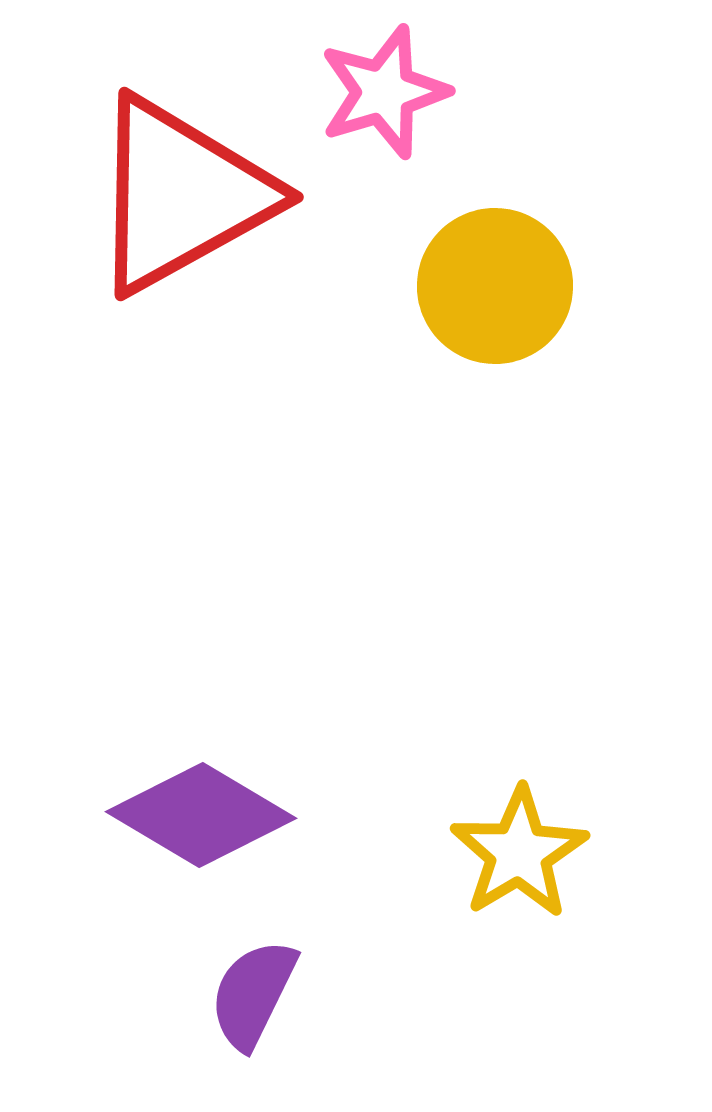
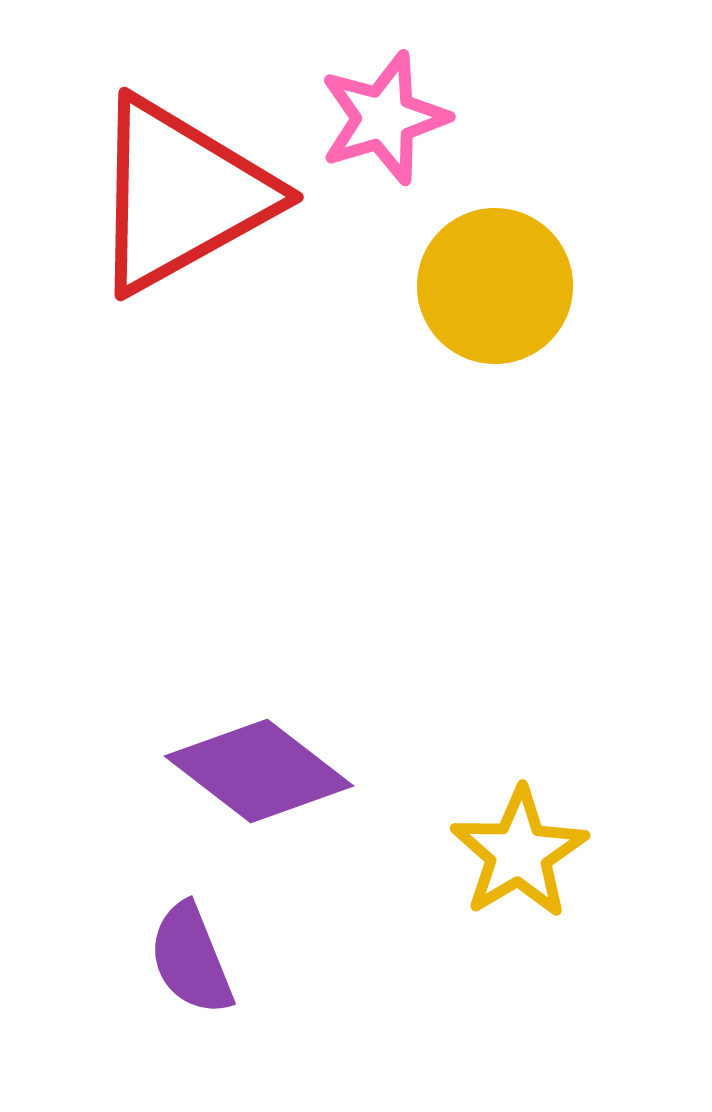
pink star: moved 26 px down
purple diamond: moved 58 px right, 44 px up; rotated 7 degrees clockwise
purple semicircle: moved 62 px left, 35 px up; rotated 48 degrees counterclockwise
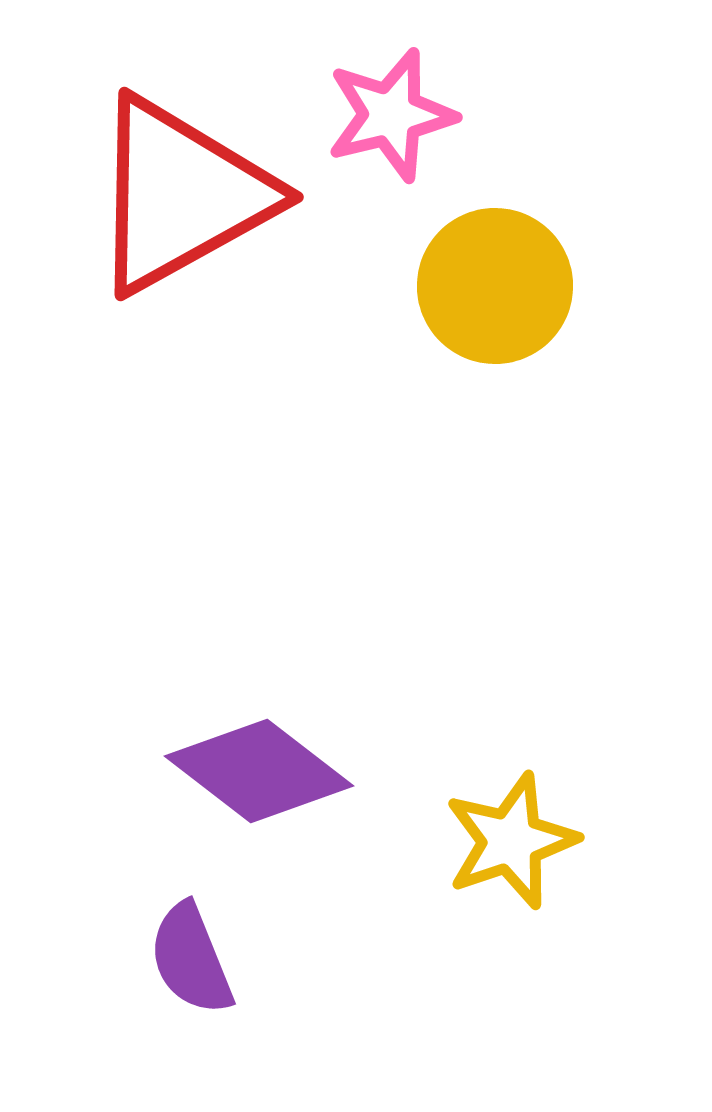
pink star: moved 7 px right, 3 px up; rotated 3 degrees clockwise
yellow star: moved 8 px left, 12 px up; rotated 12 degrees clockwise
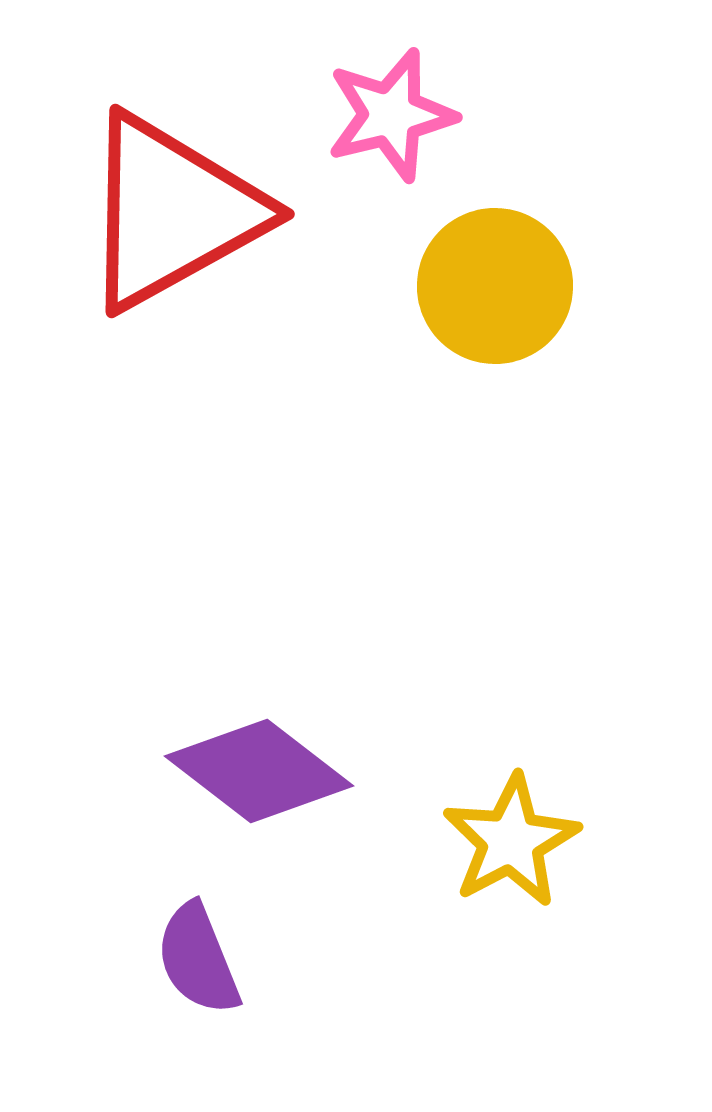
red triangle: moved 9 px left, 17 px down
yellow star: rotated 9 degrees counterclockwise
purple semicircle: moved 7 px right
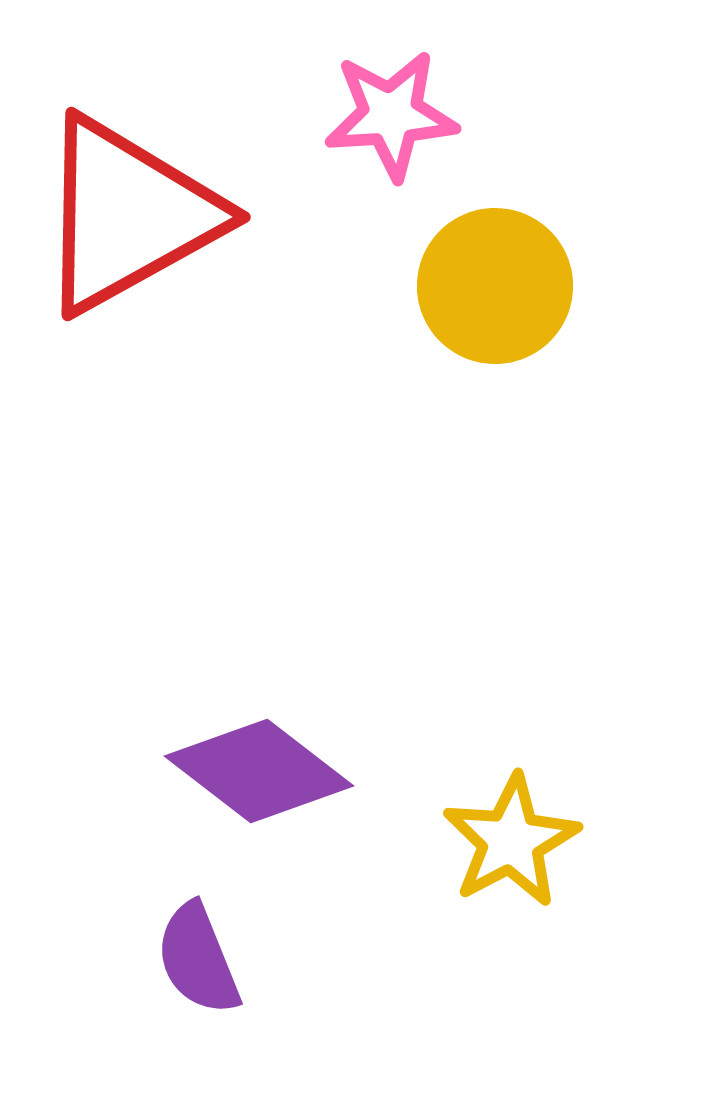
pink star: rotated 10 degrees clockwise
red triangle: moved 44 px left, 3 px down
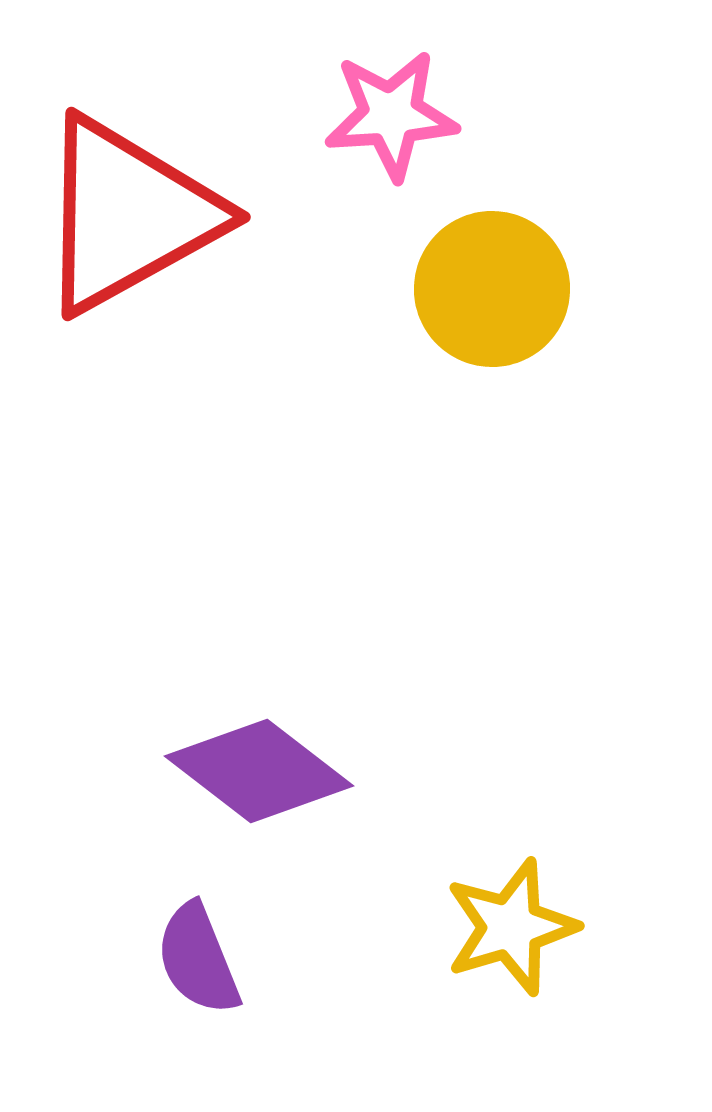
yellow circle: moved 3 px left, 3 px down
yellow star: moved 86 px down; rotated 11 degrees clockwise
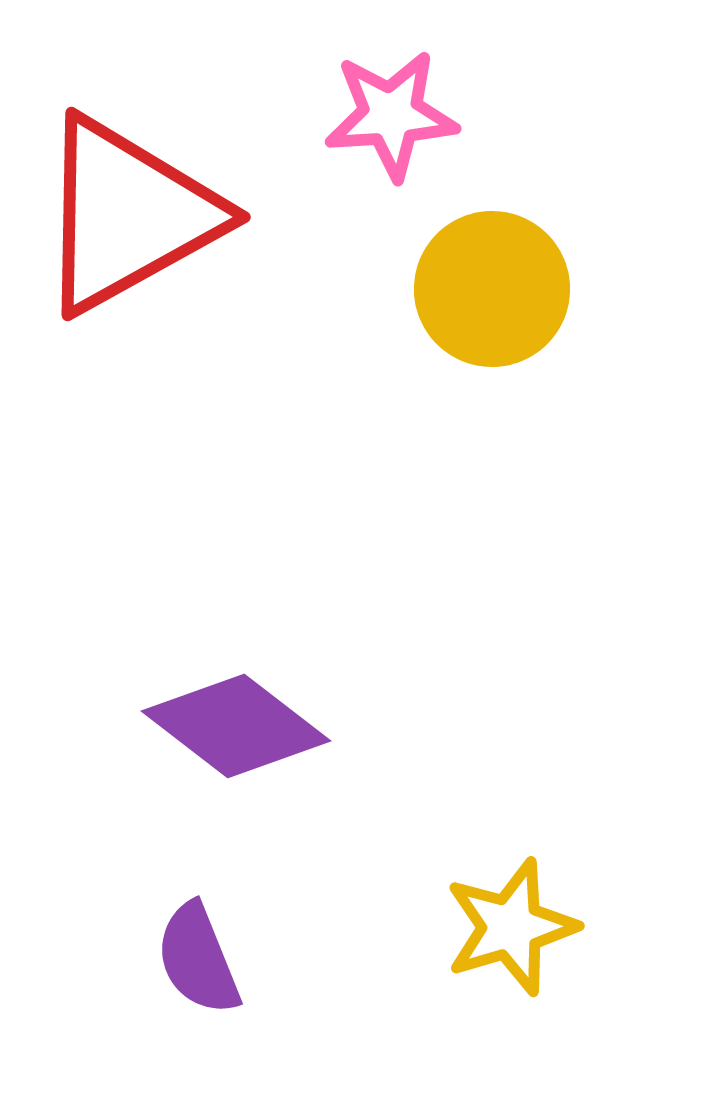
purple diamond: moved 23 px left, 45 px up
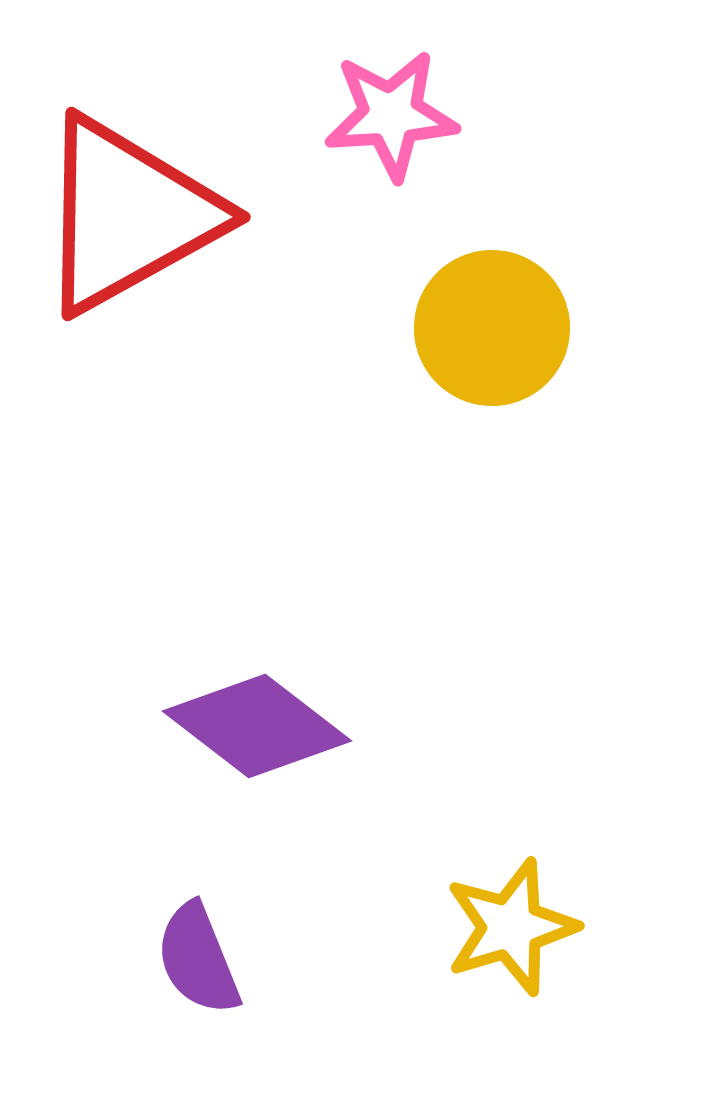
yellow circle: moved 39 px down
purple diamond: moved 21 px right
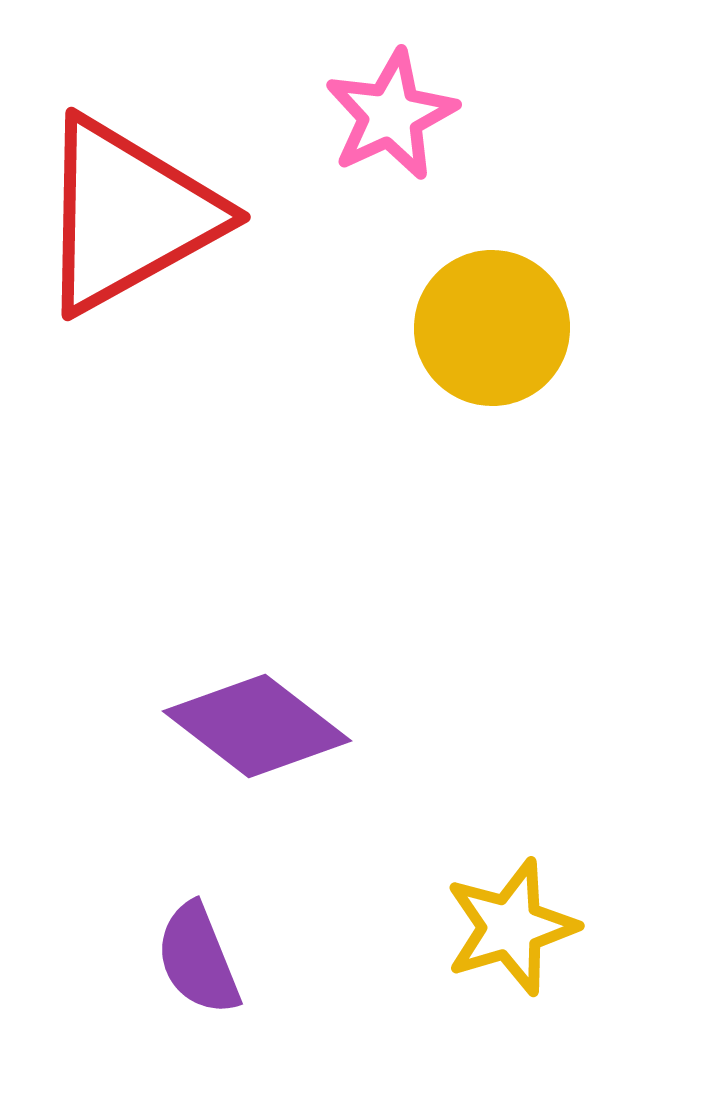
pink star: rotated 21 degrees counterclockwise
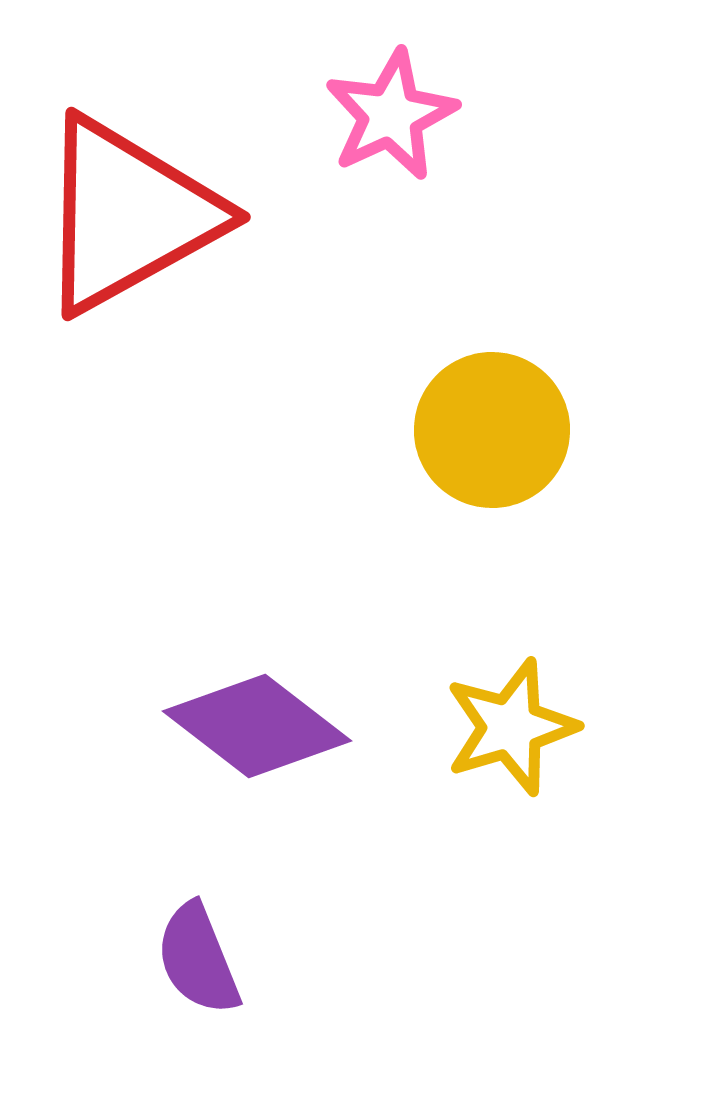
yellow circle: moved 102 px down
yellow star: moved 200 px up
